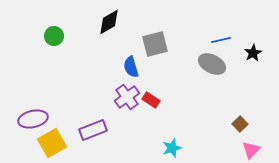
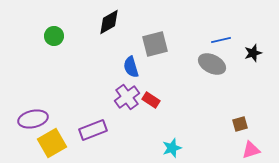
black star: rotated 12 degrees clockwise
brown square: rotated 28 degrees clockwise
pink triangle: rotated 30 degrees clockwise
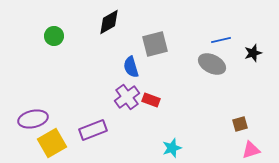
red rectangle: rotated 12 degrees counterclockwise
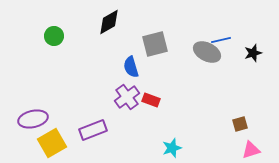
gray ellipse: moved 5 px left, 12 px up
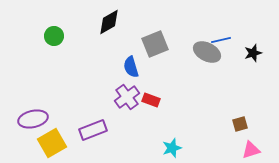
gray square: rotated 8 degrees counterclockwise
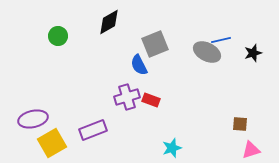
green circle: moved 4 px right
blue semicircle: moved 8 px right, 2 px up; rotated 10 degrees counterclockwise
purple cross: rotated 20 degrees clockwise
brown square: rotated 21 degrees clockwise
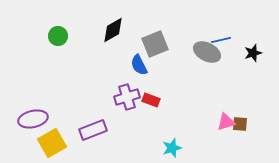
black diamond: moved 4 px right, 8 px down
pink triangle: moved 25 px left, 28 px up
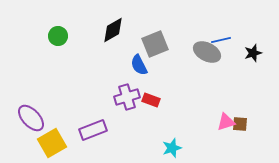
purple ellipse: moved 2 px left, 1 px up; rotated 60 degrees clockwise
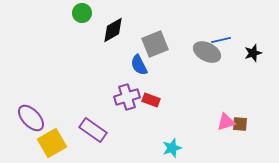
green circle: moved 24 px right, 23 px up
purple rectangle: rotated 56 degrees clockwise
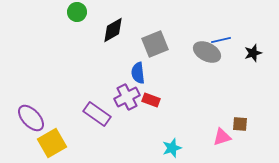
green circle: moved 5 px left, 1 px up
blue semicircle: moved 1 px left, 8 px down; rotated 20 degrees clockwise
purple cross: rotated 10 degrees counterclockwise
pink triangle: moved 4 px left, 15 px down
purple rectangle: moved 4 px right, 16 px up
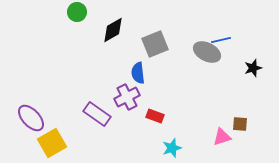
black star: moved 15 px down
red rectangle: moved 4 px right, 16 px down
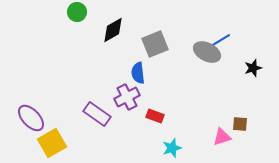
blue line: rotated 18 degrees counterclockwise
